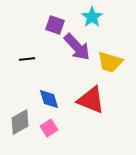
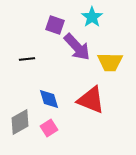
yellow trapezoid: rotated 16 degrees counterclockwise
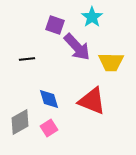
yellow trapezoid: moved 1 px right
red triangle: moved 1 px right, 1 px down
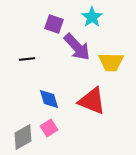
purple square: moved 1 px left, 1 px up
gray diamond: moved 3 px right, 15 px down
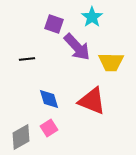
gray diamond: moved 2 px left
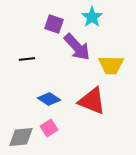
yellow trapezoid: moved 3 px down
blue diamond: rotated 40 degrees counterclockwise
gray diamond: rotated 24 degrees clockwise
